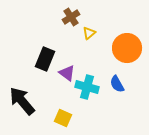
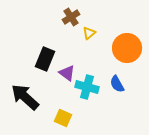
black arrow: moved 3 px right, 4 px up; rotated 8 degrees counterclockwise
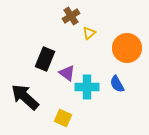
brown cross: moved 1 px up
cyan cross: rotated 15 degrees counterclockwise
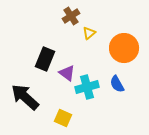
orange circle: moved 3 px left
cyan cross: rotated 15 degrees counterclockwise
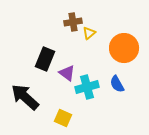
brown cross: moved 2 px right, 6 px down; rotated 24 degrees clockwise
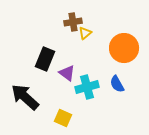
yellow triangle: moved 4 px left
